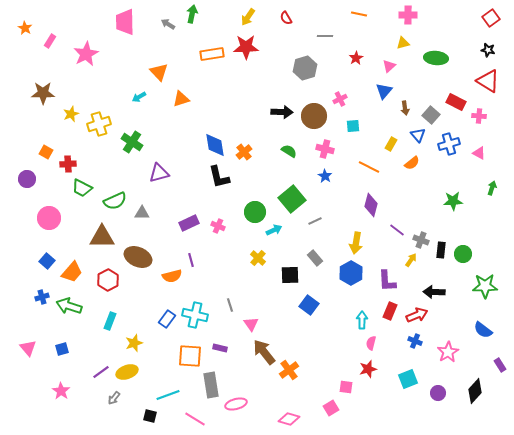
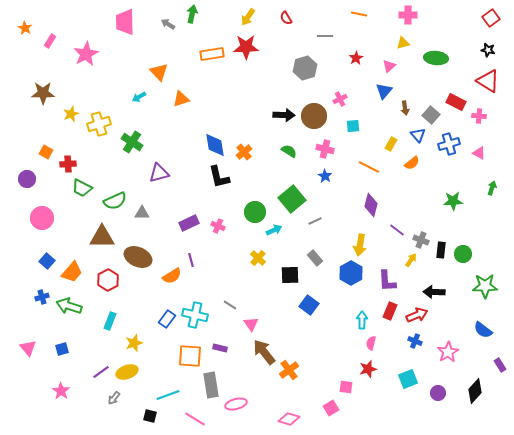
black arrow at (282, 112): moved 2 px right, 3 px down
pink circle at (49, 218): moved 7 px left
yellow arrow at (356, 243): moved 4 px right, 2 px down
orange semicircle at (172, 276): rotated 18 degrees counterclockwise
gray line at (230, 305): rotated 40 degrees counterclockwise
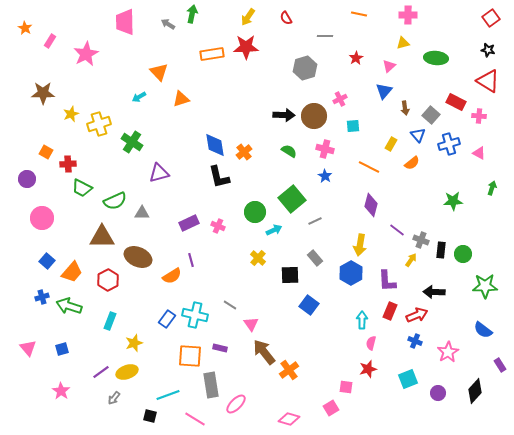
pink ellipse at (236, 404): rotated 30 degrees counterclockwise
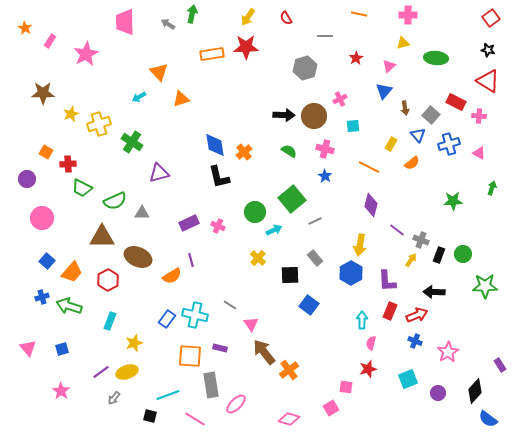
black rectangle at (441, 250): moved 2 px left, 5 px down; rotated 14 degrees clockwise
blue semicircle at (483, 330): moved 5 px right, 89 px down
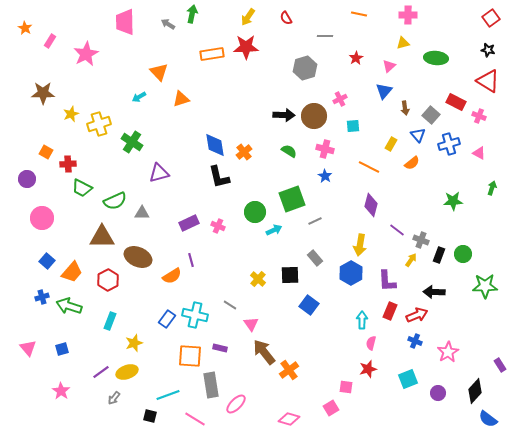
pink cross at (479, 116): rotated 16 degrees clockwise
green square at (292, 199): rotated 20 degrees clockwise
yellow cross at (258, 258): moved 21 px down
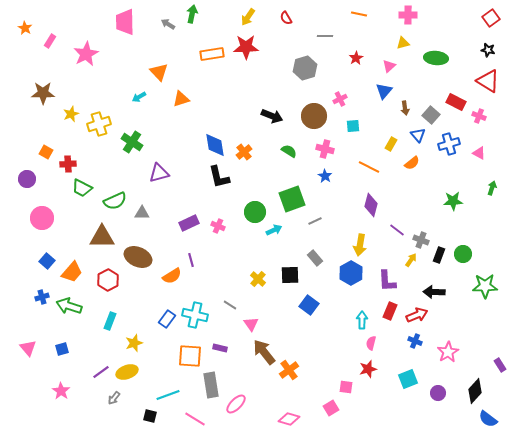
black arrow at (284, 115): moved 12 px left, 1 px down; rotated 20 degrees clockwise
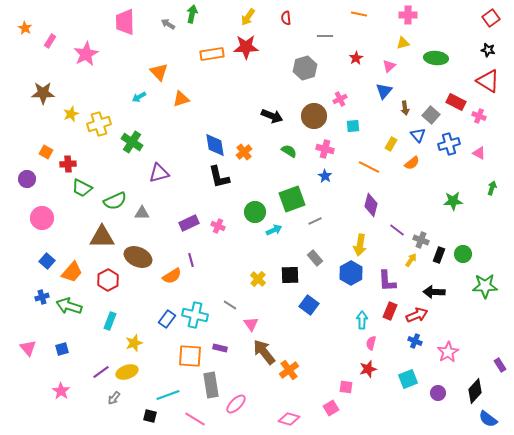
red semicircle at (286, 18): rotated 24 degrees clockwise
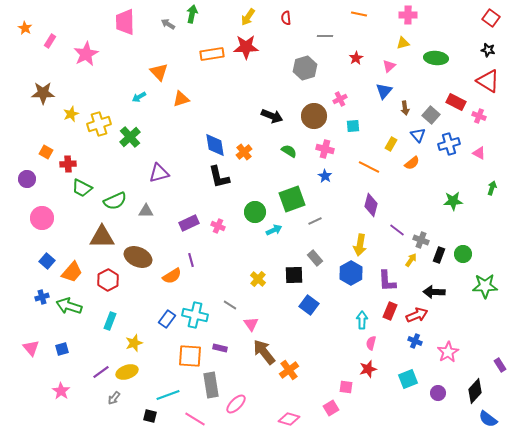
red square at (491, 18): rotated 18 degrees counterclockwise
green cross at (132, 142): moved 2 px left, 5 px up; rotated 15 degrees clockwise
gray triangle at (142, 213): moved 4 px right, 2 px up
black square at (290, 275): moved 4 px right
pink triangle at (28, 348): moved 3 px right
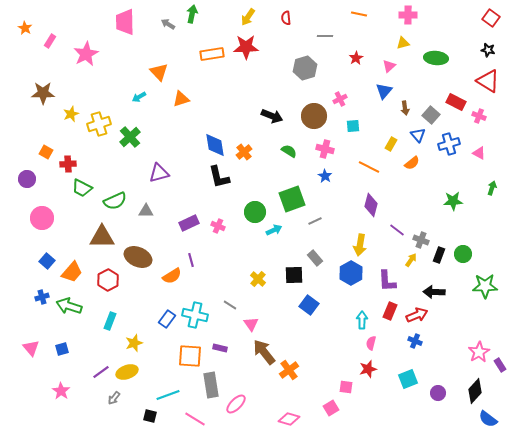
pink star at (448, 352): moved 31 px right
